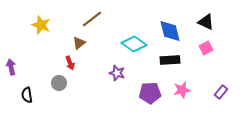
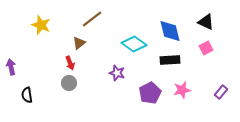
gray circle: moved 10 px right
purple pentagon: rotated 25 degrees counterclockwise
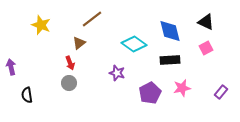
pink star: moved 2 px up
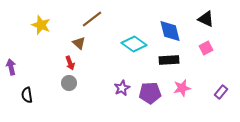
black triangle: moved 3 px up
brown triangle: rotated 40 degrees counterclockwise
black rectangle: moved 1 px left
purple star: moved 5 px right, 15 px down; rotated 28 degrees clockwise
purple pentagon: rotated 25 degrees clockwise
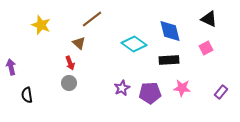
black triangle: moved 3 px right
pink star: rotated 18 degrees clockwise
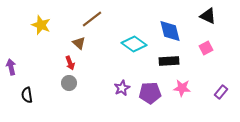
black triangle: moved 1 px left, 3 px up
black rectangle: moved 1 px down
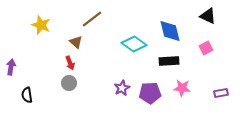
brown triangle: moved 3 px left, 1 px up
purple arrow: rotated 21 degrees clockwise
purple rectangle: moved 1 px down; rotated 40 degrees clockwise
